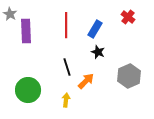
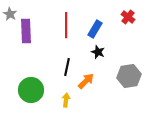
black line: rotated 30 degrees clockwise
gray hexagon: rotated 15 degrees clockwise
green circle: moved 3 px right
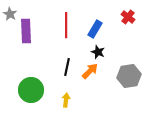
orange arrow: moved 4 px right, 10 px up
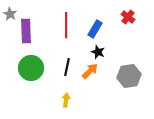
green circle: moved 22 px up
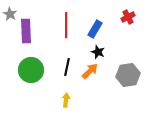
red cross: rotated 24 degrees clockwise
green circle: moved 2 px down
gray hexagon: moved 1 px left, 1 px up
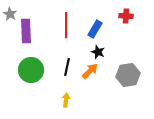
red cross: moved 2 px left, 1 px up; rotated 32 degrees clockwise
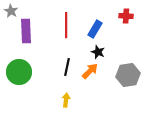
gray star: moved 1 px right, 3 px up
green circle: moved 12 px left, 2 px down
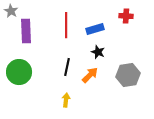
blue rectangle: rotated 42 degrees clockwise
orange arrow: moved 4 px down
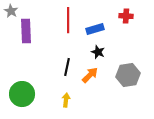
red line: moved 2 px right, 5 px up
green circle: moved 3 px right, 22 px down
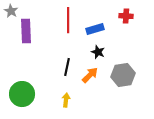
gray hexagon: moved 5 px left
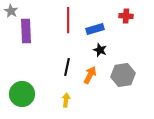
black star: moved 2 px right, 2 px up
orange arrow: rotated 18 degrees counterclockwise
